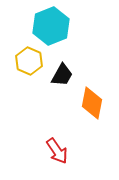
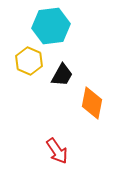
cyan hexagon: rotated 15 degrees clockwise
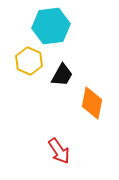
red arrow: moved 2 px right
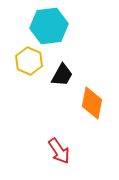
cyan hexagon: moved 2 px left
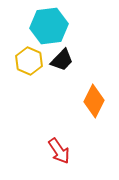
black trapezoid: moved 15 px up; rotated 15 degrees clockwise
orange diamond: moved 2 px right, 2 px up; rotated 16 degrees clockwise
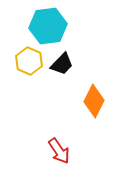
cyan hexagon: moved 1 px left
black trapezoid: moved 4 px down
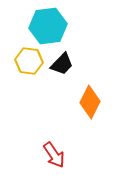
yellow hexagon: rotated 16 degrees counterclockwise
orange diamond: moved 4 px left, 1 px down
red arrow: moved 5 px left, 4 px down
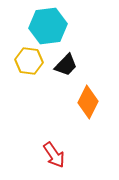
black trapezoid: moved 4 px right, 1 px down
orange diamond: moved 2 px left
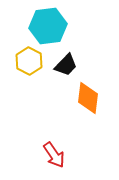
yellow hexagon: rotated 20 degrees clockwise
orange diamond: moved 4 px up; rotated 20 degrees counterclockwise
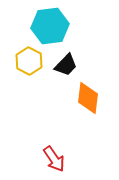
cyan hexagon: moved 2 px right
red arrow: moved 4 px down
